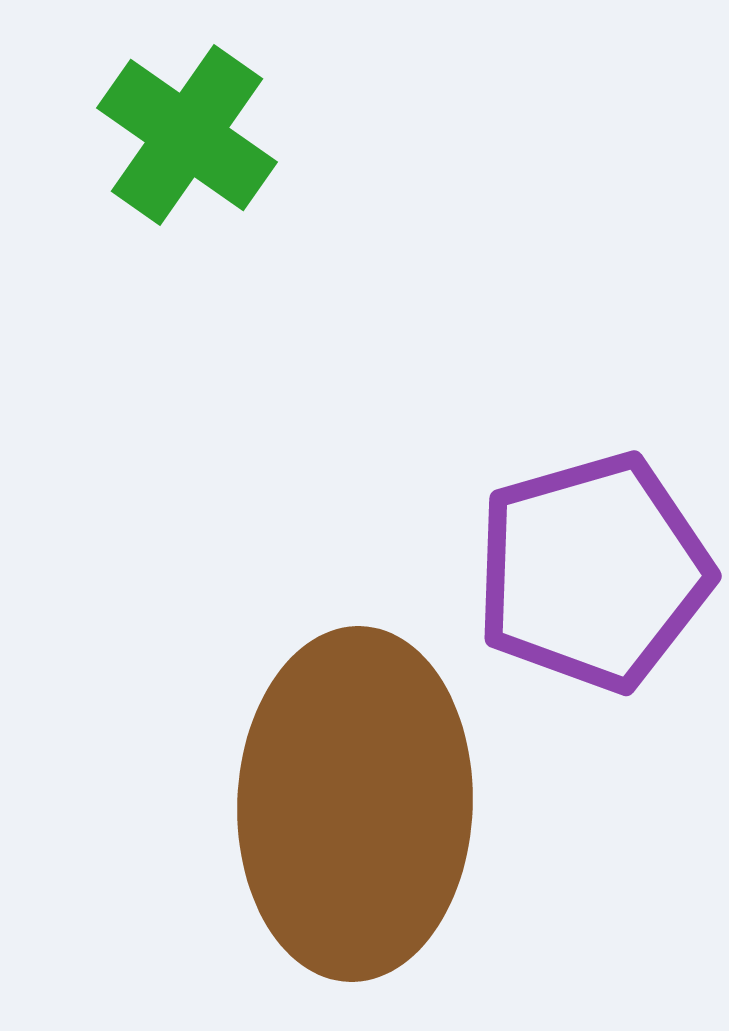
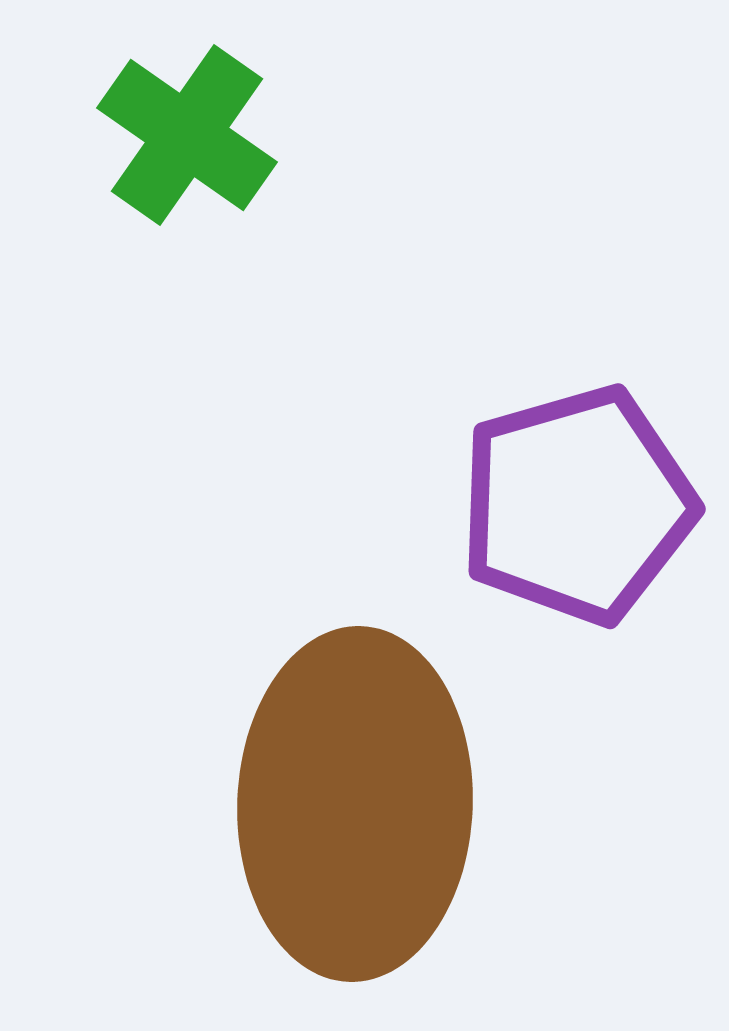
purple pentagon: moved 16 px left, 67 px up
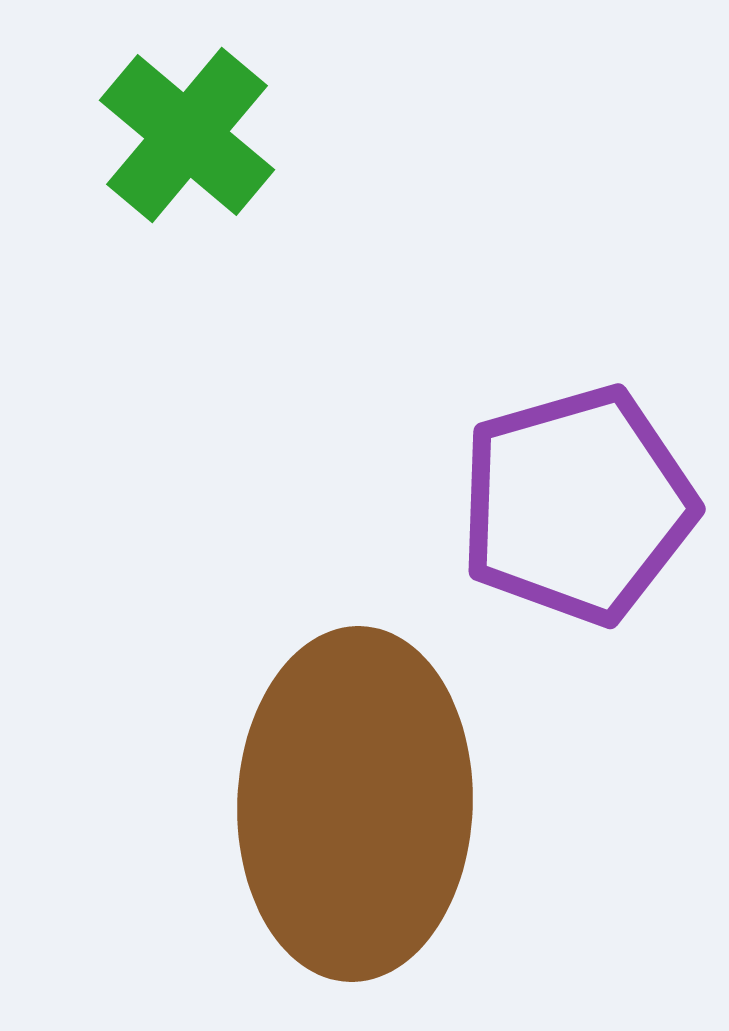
green cross: rotated 5 degrees clockwise
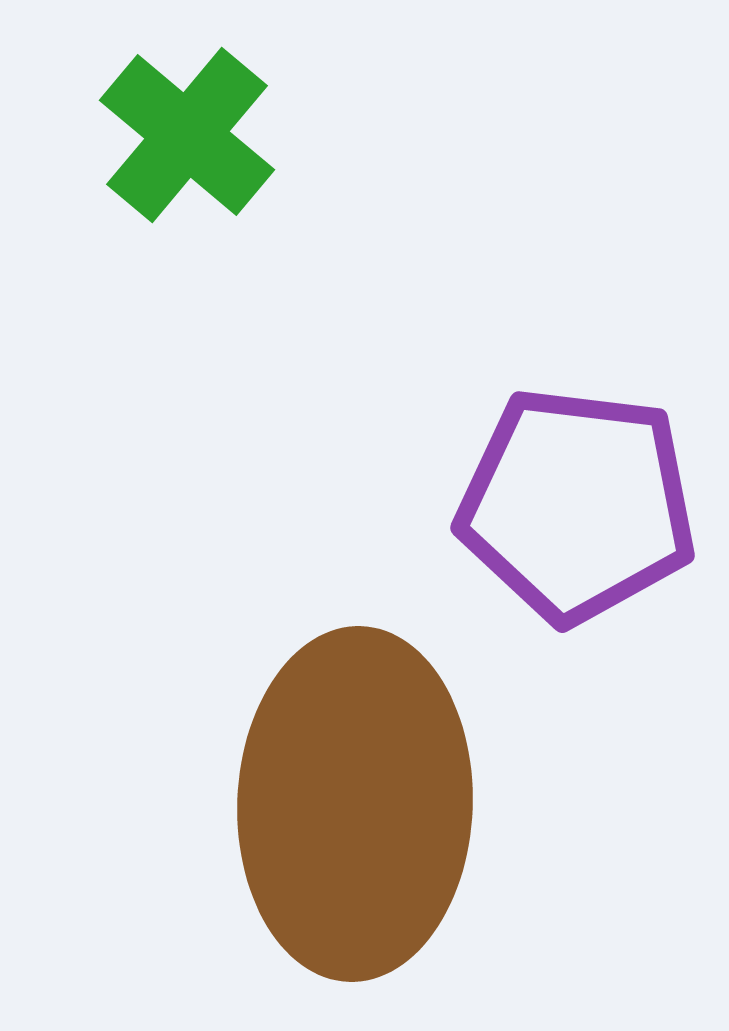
purple pentagon: rotated 23 degrees clockwise
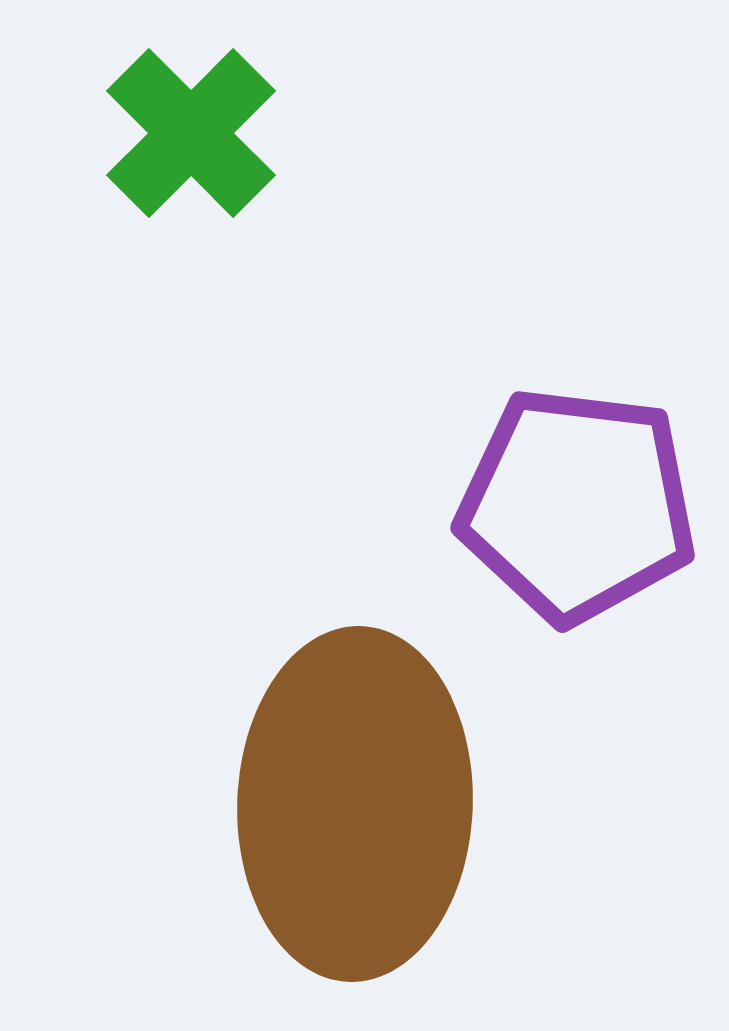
green cross: moved 4 px right, 2 px up; rotated 5 degrees clockwise
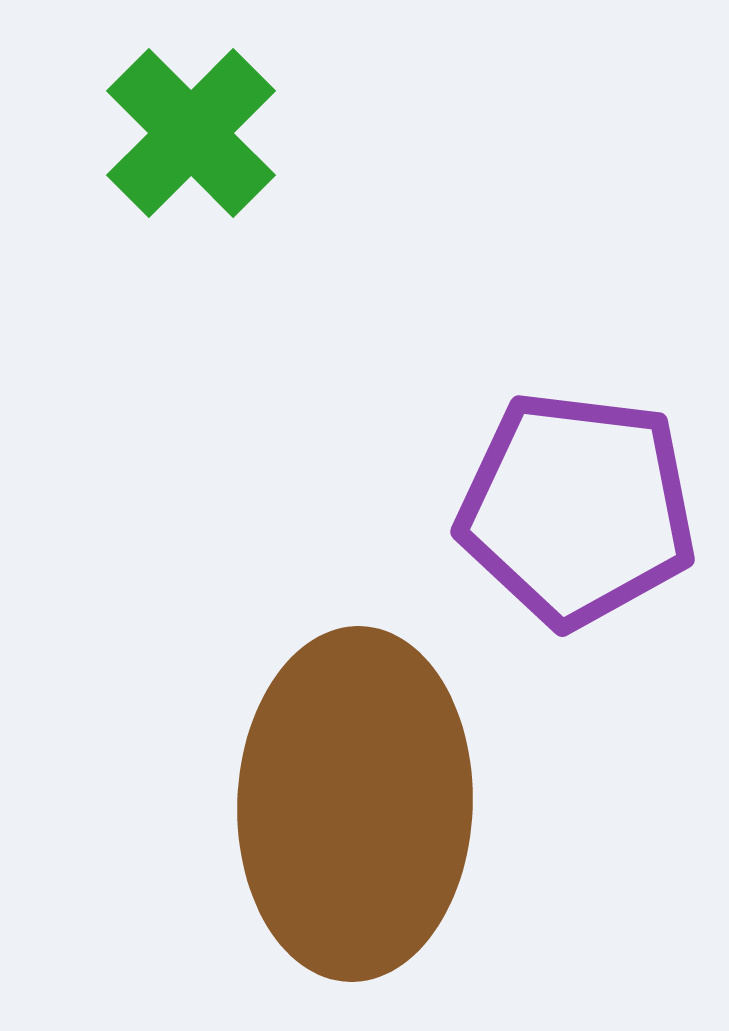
purple pentagon: moved 4 px down
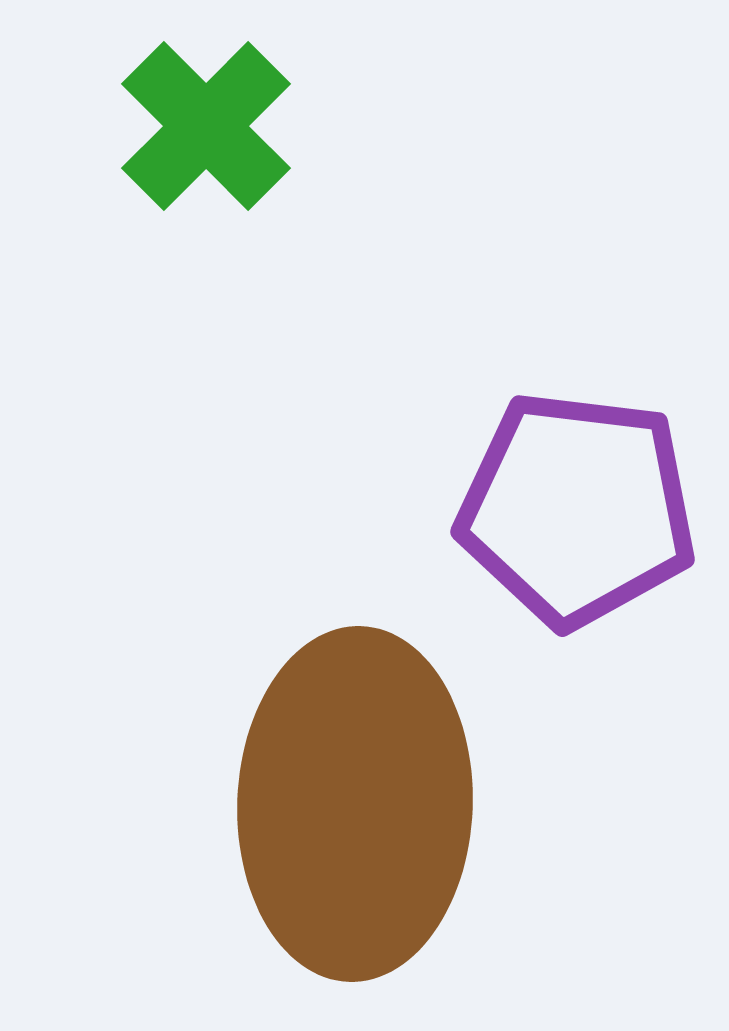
green cross: moved 15 px right, 7 px up
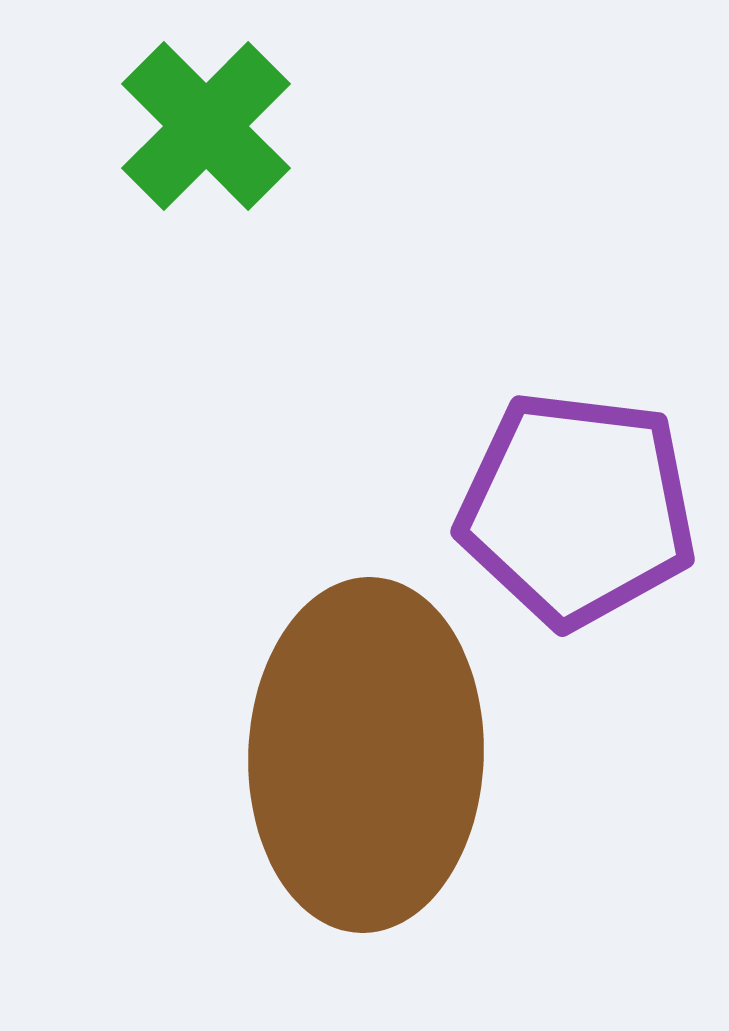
brown ellipse: moved 11 px right, 49 px up
